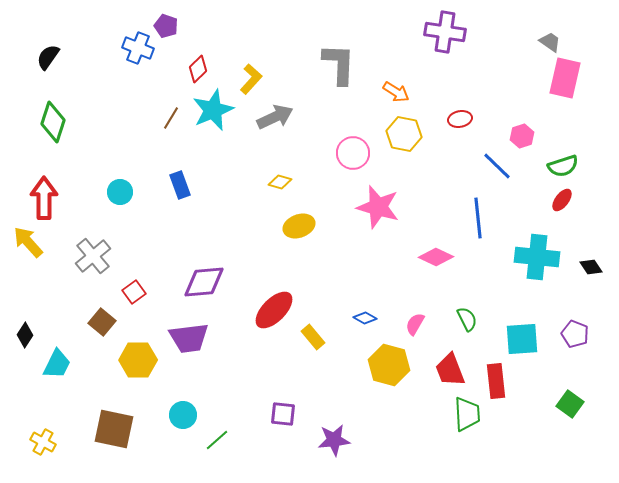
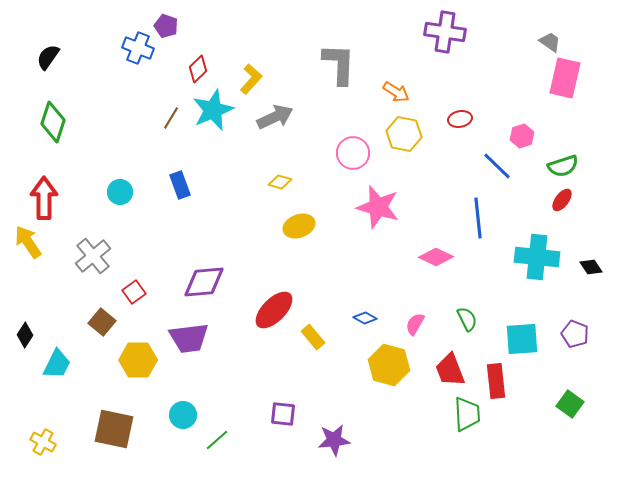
yellow arrow at (28, 242): rotated 8 degrees clockwise
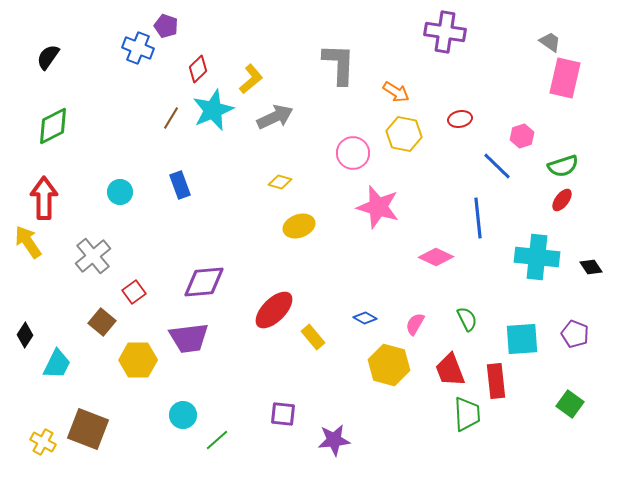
yellow L-shape at (251, 79): rotated 8 degrees clockwise
green diamond at (53, 122): moved 4 px down; rotated 45 degrees clockwise
brown square at (114, 429): moved 26 px left; rotated 9 degrees clockwise
